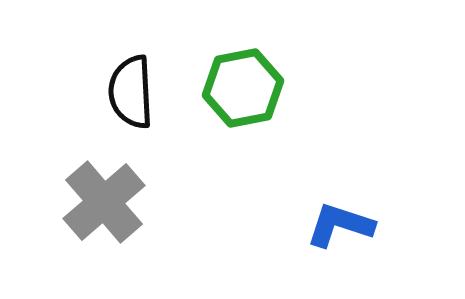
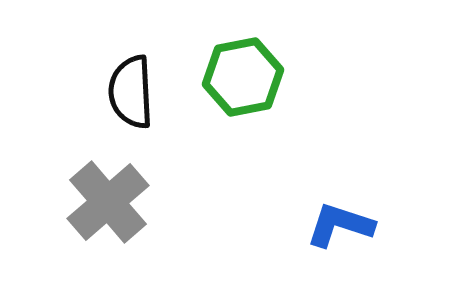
green hexagon: moved 11 px up
gray cross: moved 4 px right
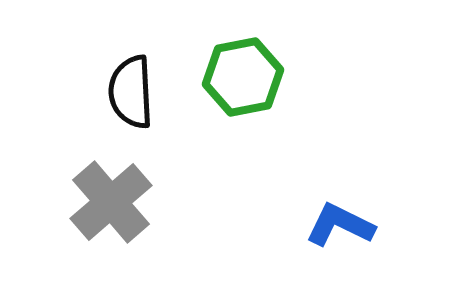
gray cross: moved 3 px right
blue L-shape: rotated 8 degrees clockwise
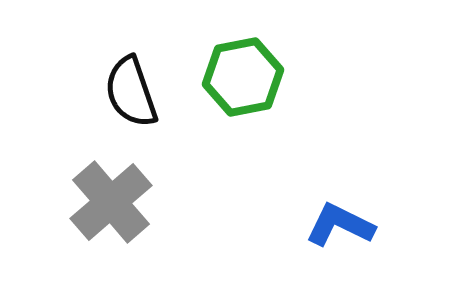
black semicircle: rotated 16 degrees counterclockwise
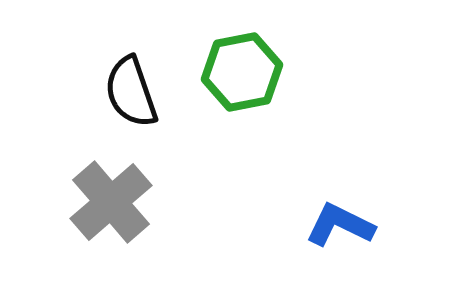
green hexagon: moved 1 px left, 5 px up
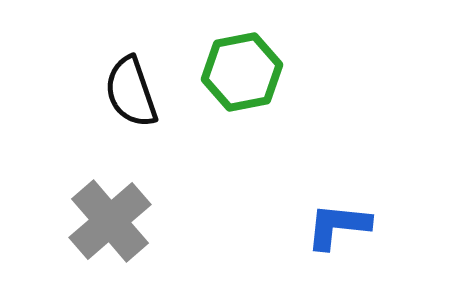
gray cross: moved 1 px left, 19 px down
blue L-shape: moved 2 px left, 1 px down; rotated 20 degrees counterclockwise
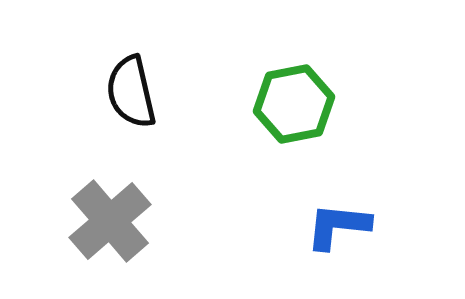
green hexagon: moved 52 px right, 32 px down
black semicircle: rotated 6 degrees clockwise
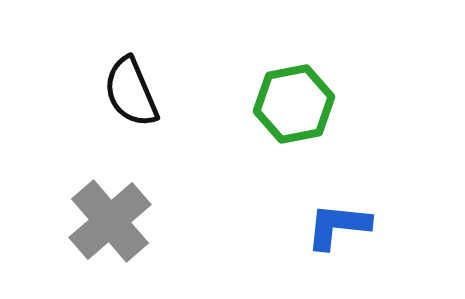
black semicircle: rotated 10 degrees counterclockwise
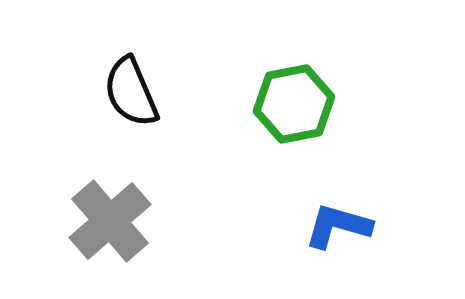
blue L-shape: rotated 10 degrees clockwise
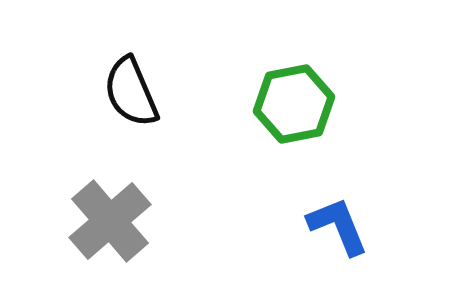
blue L-shape: rotated 52 degrees clockwise
